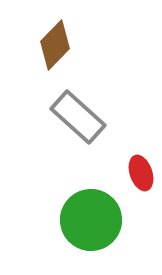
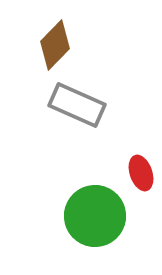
gray rectangle: moved 1 px left, 12 px up; rotated 18 degrees counterclockwise
green circle: moved 4 px right, 4 px up
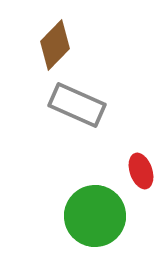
red ellipse: moved 2 px up
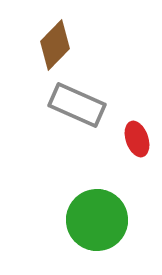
red ellipse: moved 4 px left, 32 px up
green circle: moved 2 px right, 4 px down
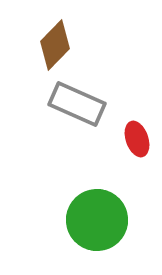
gray rectangle: moved 1 px up
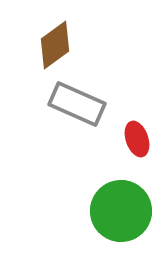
brown diamond: rotated 9 degrees clockwise
green circle: moved 24 px right, 9 px up
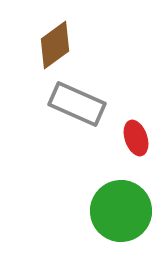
red ellipse: moved 1 px left, 1 px up
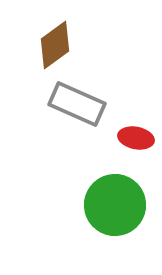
red ellipse: rotated 60 degrees counterclockwise
green circle: moved 6 px left, 6 px up
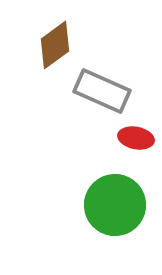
gray rectangle: moved 25 px right, 13 px up
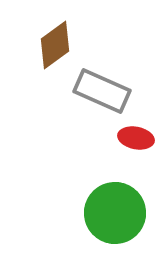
green circle: moved 8 px down
